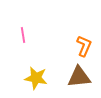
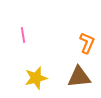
orange L-shape: moved 3 px right, 3 px up
yellow star: rotated 25 degrees counterclockwise
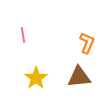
yellow star: rotated 20 degrees counterclockwise
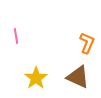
pink line: moved 7 px left, 1 px down
brown triangle: moved 1 px left; rotated 30 degrees clockwise
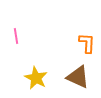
orange L-shape: rotated 20 degrees counterclockwise
yellow star: rotated 10 degrees counterclockwise
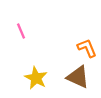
pink line: moved 5 px right, 5 px up; rotated 14 degrees counterclockwise
orange L-shape: moved 5 px down; rotated 25 degrees counterclockwise
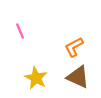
pink line: moved 1 px left
orange L-shape: moved 13 px left, 1 px up; rotated 95 degrees counterclockwise
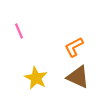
pink line: moved 1 px left
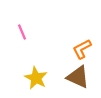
pink line: moved 3 px right, 1 px down
orange L-shape: moved 8 px right, 2 px down
